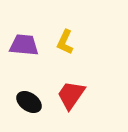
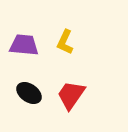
black ellipse: moved 9 px up
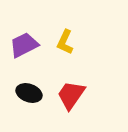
purple trapezoid: rotated 32 degrees counterclockwise
black ellipse: rotated 15 degrees counterclockwise
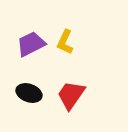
purple trapezoid: moved 7 px right, 1 px up
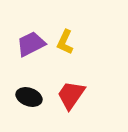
black ellipse: moved 4 px down
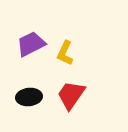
yellow L-shape: moved 11 px down
black ellipse: rotated 25 degrees counterclockwise
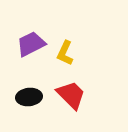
red trapezoid: rotated 100 degrees clockwise
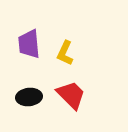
purple trapezoid: moved 2 px left; rotated 68 degrees counterclockwise
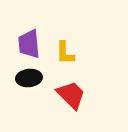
yellow L-shape: rotated 25 degrees counterclockwise
black ellipse: moved 19 px up
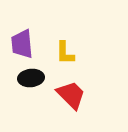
purple trapezoid: moved 7 px left
black ellipse: moved 2 px right
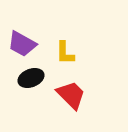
purple trapezoid: rotated 56 degrees counterclockwise
black ellipse: rotated 15 degrees counterclockwise
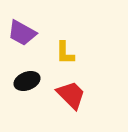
purple trapezoid: moved 11 px up
black ellipse: moved 4 px left, 3 px down
